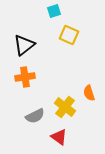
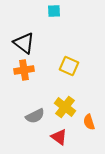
cyan square: rotated 16 degrees clockwise
yellow square: moved 31 px down
black triangle: moved 2 px up; rotated 45 degrees counterclockwise
orange cross: moved 1 px left, 7 px up
orange semicircle: moved 29 px down
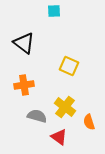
orange cross: moved 15 px down
gray semicircle: moved 2 px right; rotated 138 degrees counterclockwise
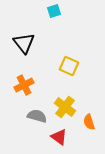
cyan square: rotated 16 degrees counterclockwise
black triangle: rotated 15 degrees clockwise
orange cross: rotated 18 degrees counterclockwise
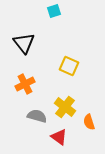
orange cross: moved 1 px right, 1 px up
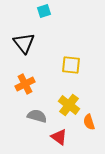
cyan square: moved 10 px left
yellow square: moved 2 px right, 1 px up; rotated 18 degrees counterclockwise
yellow cross: moved 4 px right, 2 px up
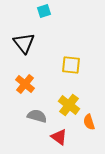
orange cross: rotated 24 degrees counterclockwise
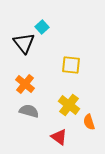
cyan square: moved 2 px left, 16 px down; rotated 24 degrees counterclockwise
gray semicircle: moved 8 px left, 5 px up
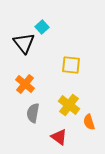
gray semicircle: moved 4 px right, 2 px down; rotated 96 degrees counterclockwise
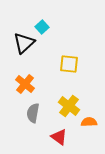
black triangle: rotated 25 degrees clockwise
yellow square: moved 2 px left, 1 px up
yellow cross: moved 1 px down
orange semicircle: rotated 105 degrees clockwise
